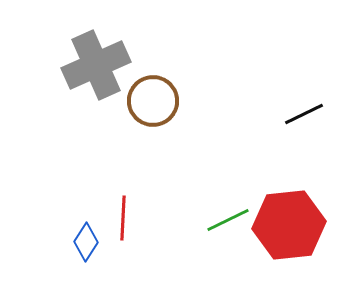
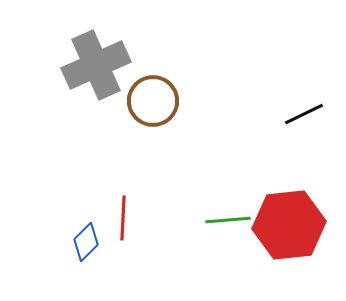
green line: rotated 21 degrees clockwise
blue diamond: rotated 12 degrees clockwise
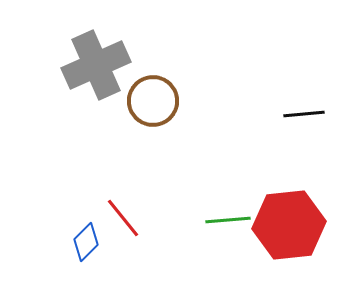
black line: rotated 21 degrees clockwise
red line: rotated 42 degrees counterclockwise
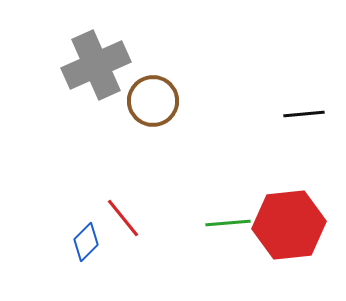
green line: moved 3 px down
